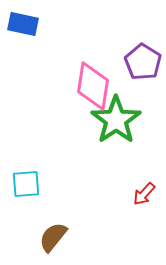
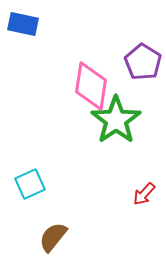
pink diamond: moved 2 px left
cyan square: moved 4 px right; rotated 20 degrees counterclockwise
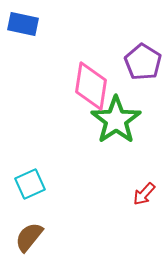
brown semicircle: moved 24 px left
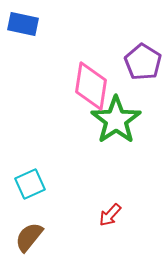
red arrow: moved 34 px left, 21 px down
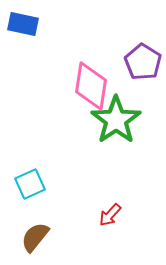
brown semicircle: moved 6 px right
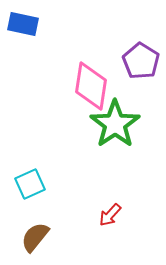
purple pentagon: moved 2 px left, 1 px up
green star: moved 1 px left, 4 px down
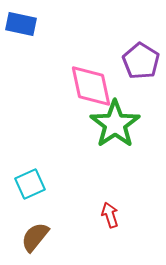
blue rectangle: moved 2 px left
pink diamond: rotated 21 degrees counterclockwise
red arrow: rotated 120 degrees clockwise
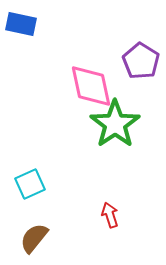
brown semicircle: moved 1 px left, 1 px down
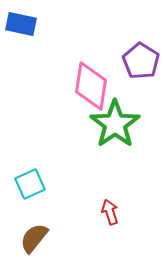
pink diamond: rotated 21 degrees clockwise
red arrow: moved 3 px up
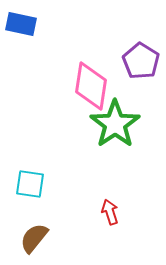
cyan square: rotated 32 degrees clockwise
